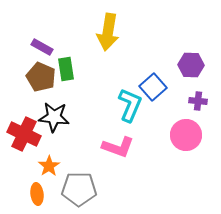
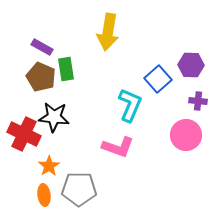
blue square: moved 5 px right, 8 px up
orange ellipse: moved 7 px right, 1 px down
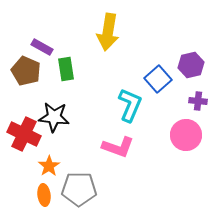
purple hexagon: rotated 15 degrees counterclockwise
brown pentagon: moved 15 px left, 6 px up
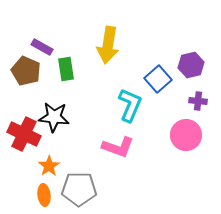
yellow arrow: moved 13 px down
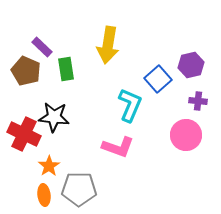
purple rectangle: rotated 15 degrees clockwise
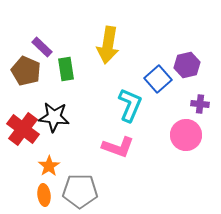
purple hexagon: moved 4 px left
purple cross: moved 2 px right, 3 px down
red cross: moved 1 px left, 5 px up; rotated 12 degrees clockwise
gray pentagon: moved 1 px right, 2 px down
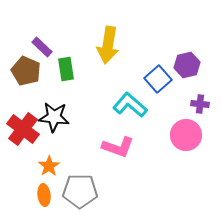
cyan L-shape: rotated 72 degrees counterclockwise
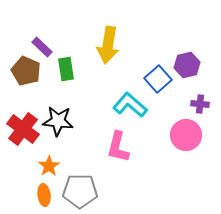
black star: moved 4 px right, 4 px down
pink L-shape: rotated 84 degrees clockwise
